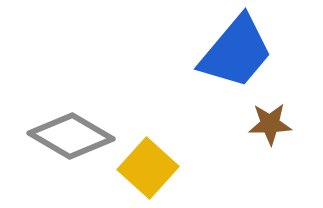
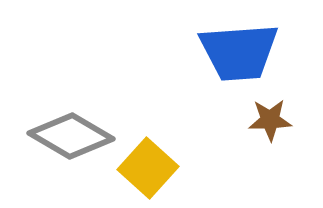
blue trapezoid: moved 3 px right; rotated 46 degrees clockwise
brown star: moved 4 px up
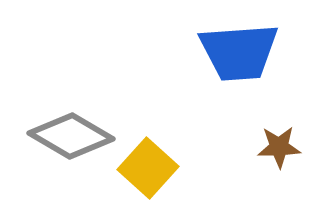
brown star: moved 9 px right, 27 px down
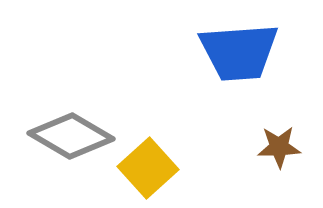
yellow square: rotated 6 degrees clockwise
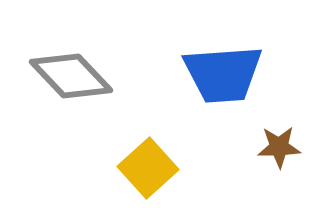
blue trapezoid: moved 16 px left, 22 px down
gray diamond: moved 60 px up; rotated 16 degrees clockwise
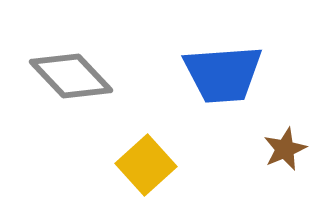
brown star: moved 6 px right, 2 px down; rotated 21 degrees counterclockwise
yellow square: moved 2 px left, 3 px up
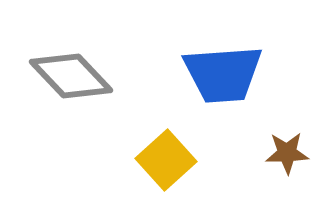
brown star: moved 2 px right, 4 px down; rotated 21 degrees clockwise
yellow square: moved 20 px right, 5 px up
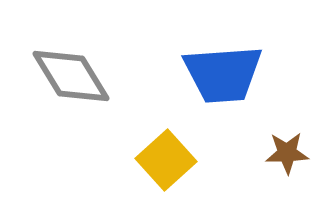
gray diamond: rotated 12 degrees clockwise
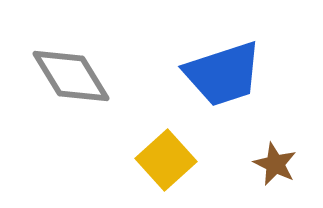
blue trapezoid: rotated 14 degrees counterclockwise
brown star: moved 12 px left, 11 px down; rotated 27 degrees clockwise
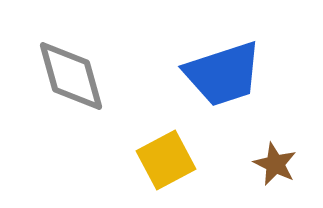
gray diamond: rotated 16 degrees clockwise
yellow square: rotated 14 degrees clockwise
